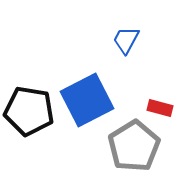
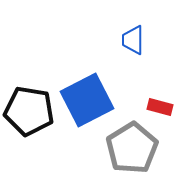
blue trapezoid: moved 7 px right; rotated 28 degrees counterclockwise
red rectangle: moved 1 px up
gray pentagon: moved 2 px left, 2 px down
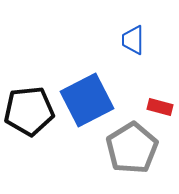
black pentagon: rotated 15 degrees counterclockwise
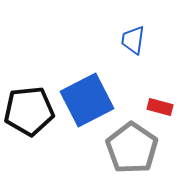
blue trapezoid: rotated 8 degrees clockwise
gray pentagon: rotated 6 degrees counterclockwise
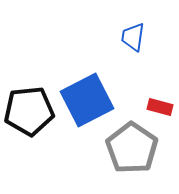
blue trapezoid: moved 3 px up
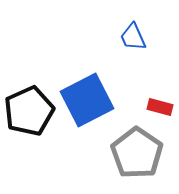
blue trapezoid: rotated 32 degrees counterclockwise
black pentagon: rotated 18 degrees counterclockwise
gray pentagon: moved 5 px right, 5 px down
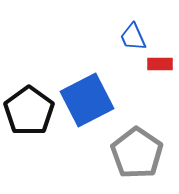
red rectangle: moved 43 px up; rotated 15 degrees counterclockwise
black pentagon: rotated 12 degrees counterclockwise
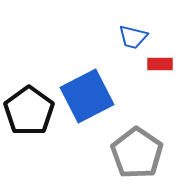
blue trapezoid: rotated 52 degrees counterclockwise
blue square: moved 4 px up
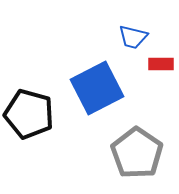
red rectangle: moved 1 px right
blue square: moved 10 px right, 8 px up
black pentagon: moved 3 px down; rotated 21 degrees counterclockwise
